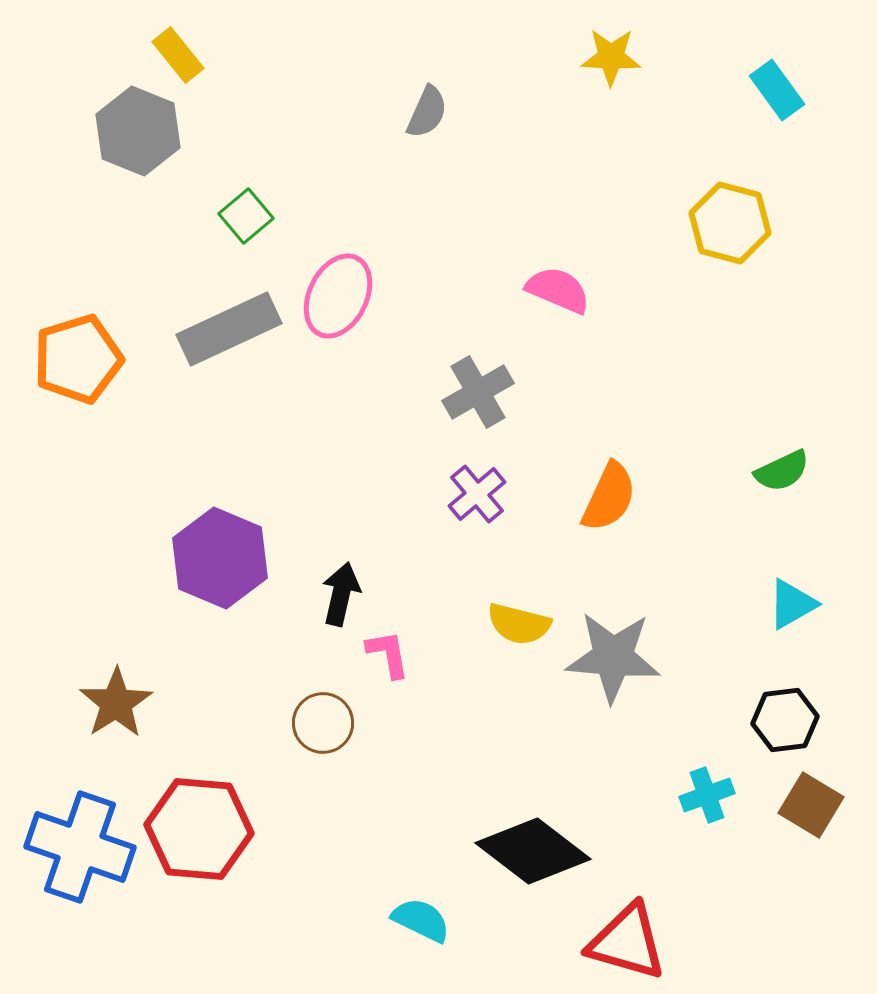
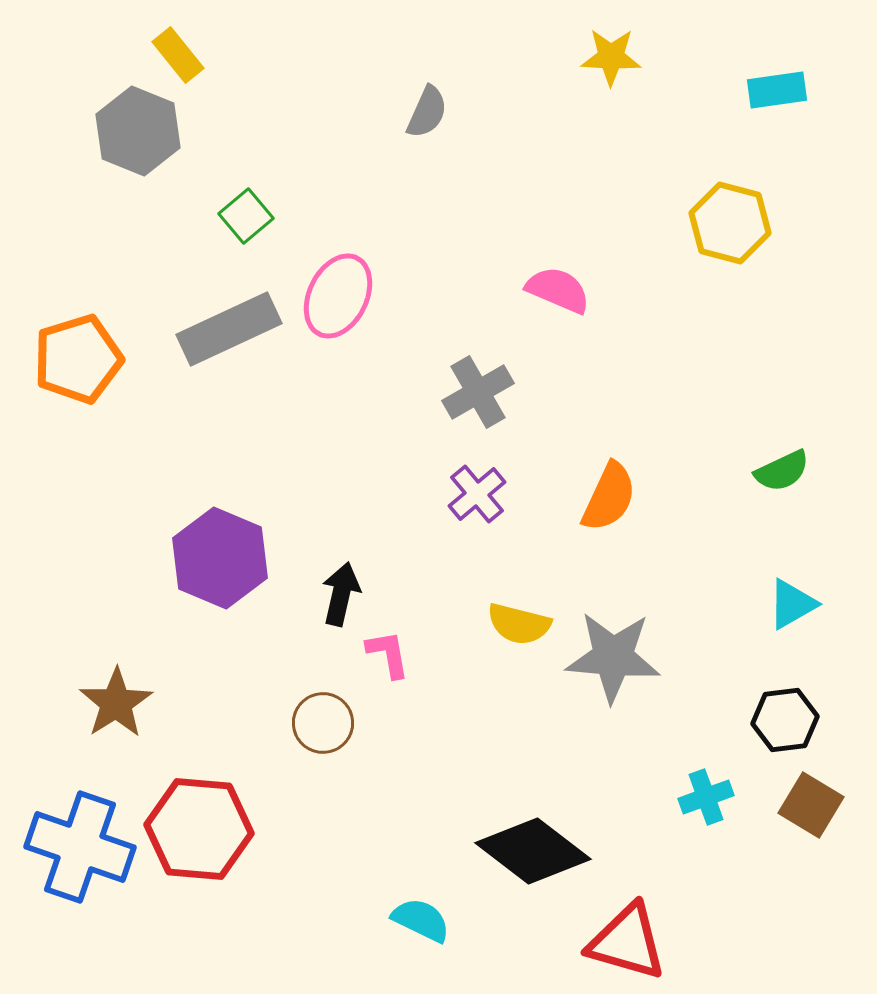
cyan rectangle: rotated 62 degrees counterclockwise
cyan cross: moved 1 px left, 2 px down
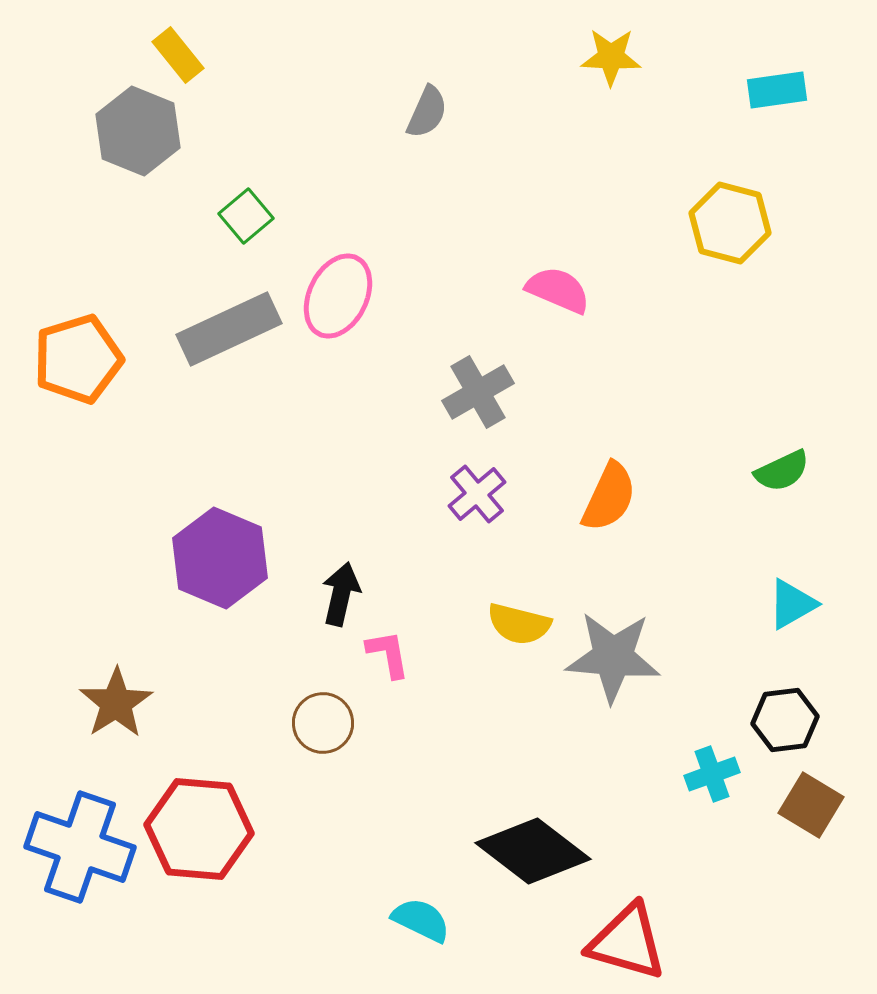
cyan cross: moved 6 px right, 23 px up
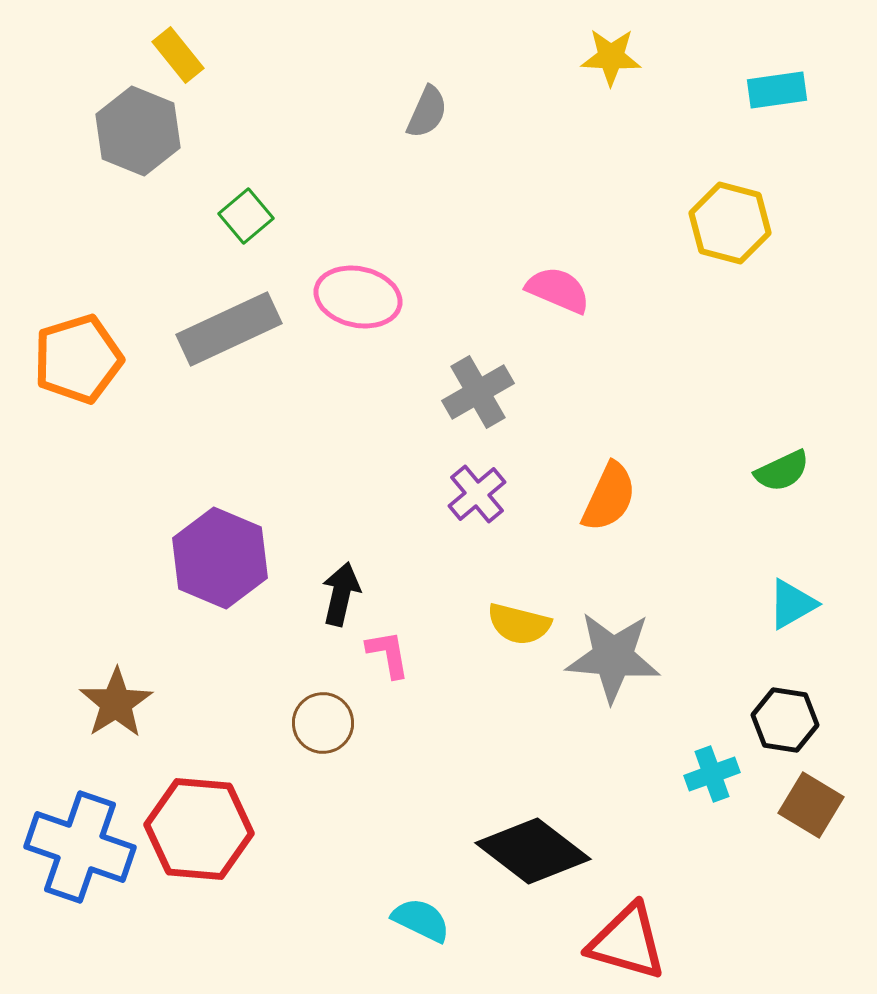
pink ellipse: moved 20 px right, 1 px down; rotated 76 degrees clockwise
black hexagon: rotated 16 degrees clockwise
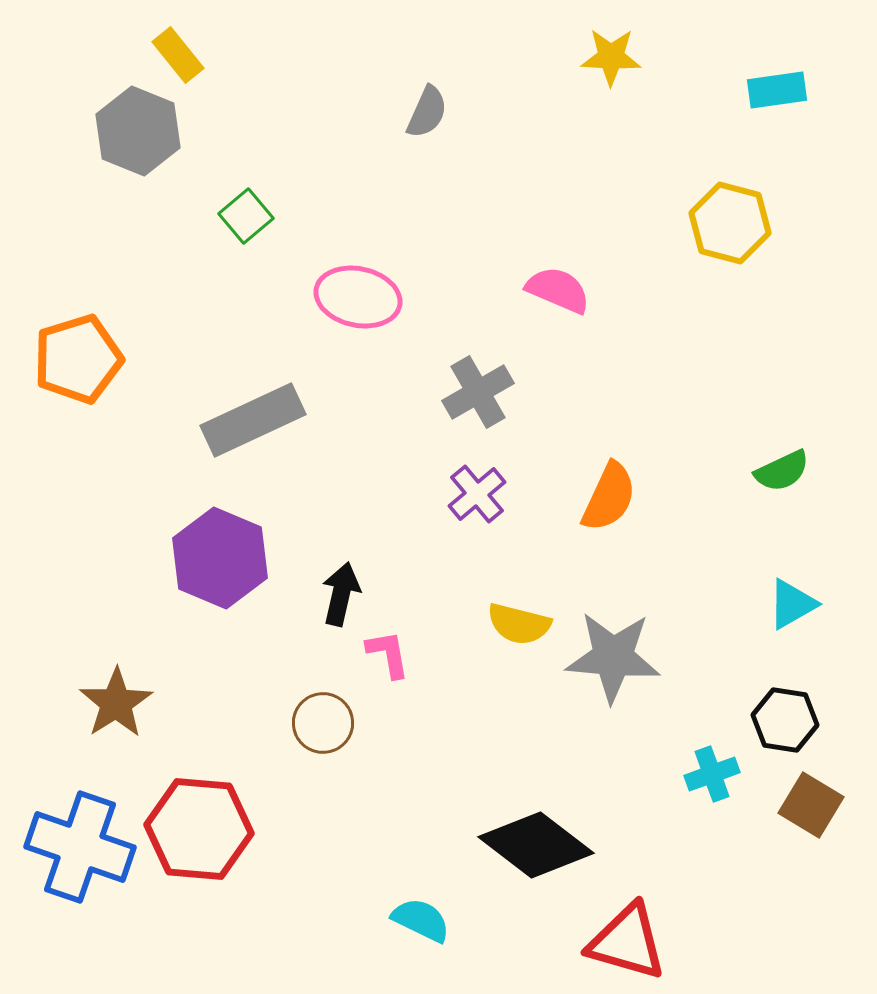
gray rectangle: moved 24 px right, 91 px down
black diamond: moved 3 px right, 6 px up
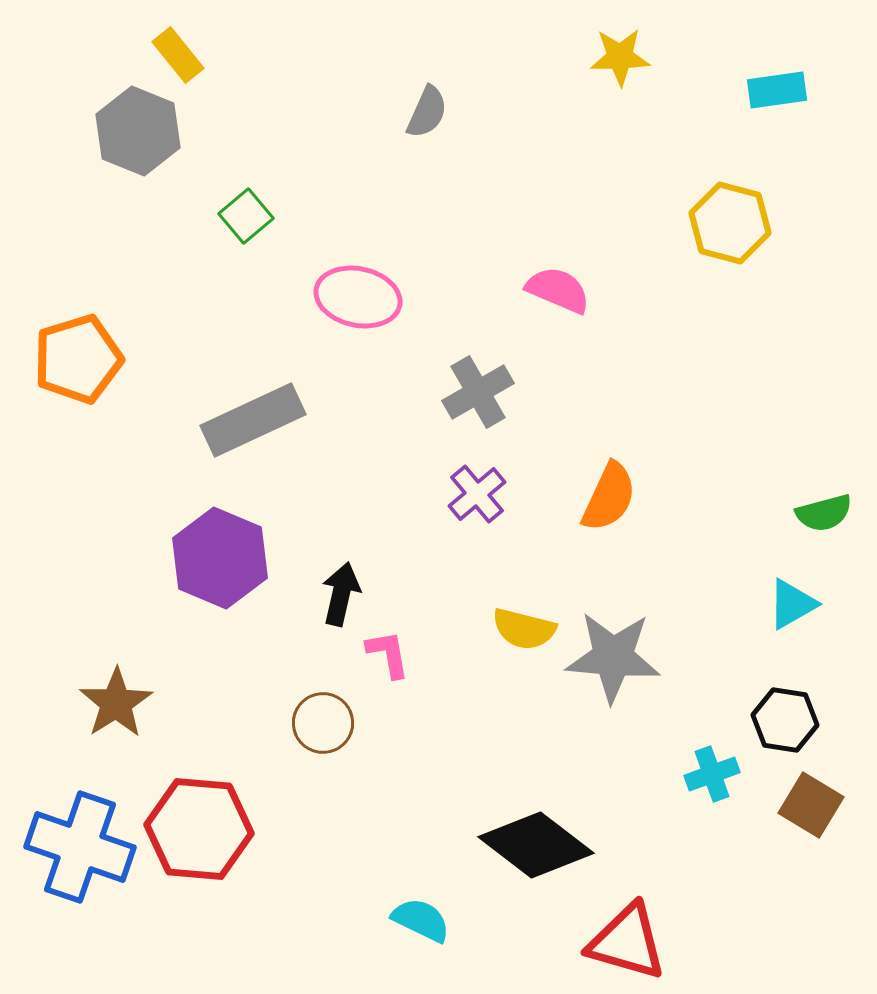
yellow star: moved 9 px right; rotated 4 degrees counterclockwise
green semicircle: moved 42 px right, 42 px down; rotated 10 degrees clockwise
yellow semicircle: moved 5 px right, 5 px down
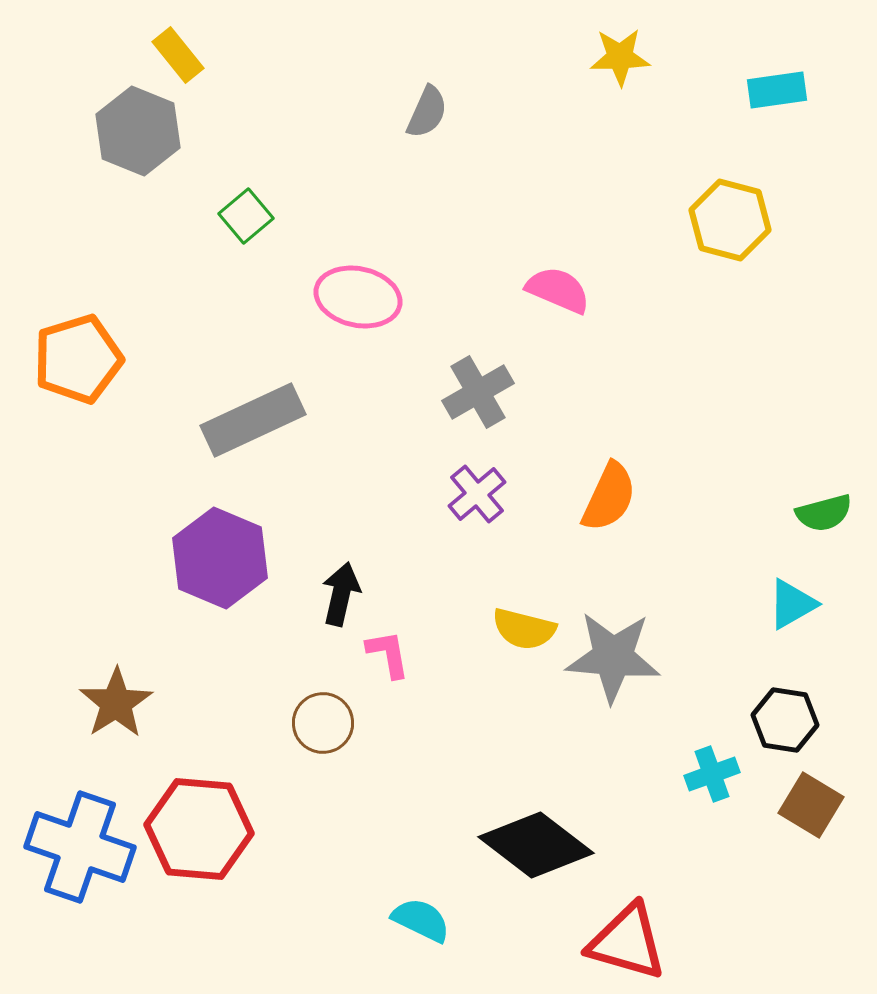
yellow hexagon: moved 3 px up
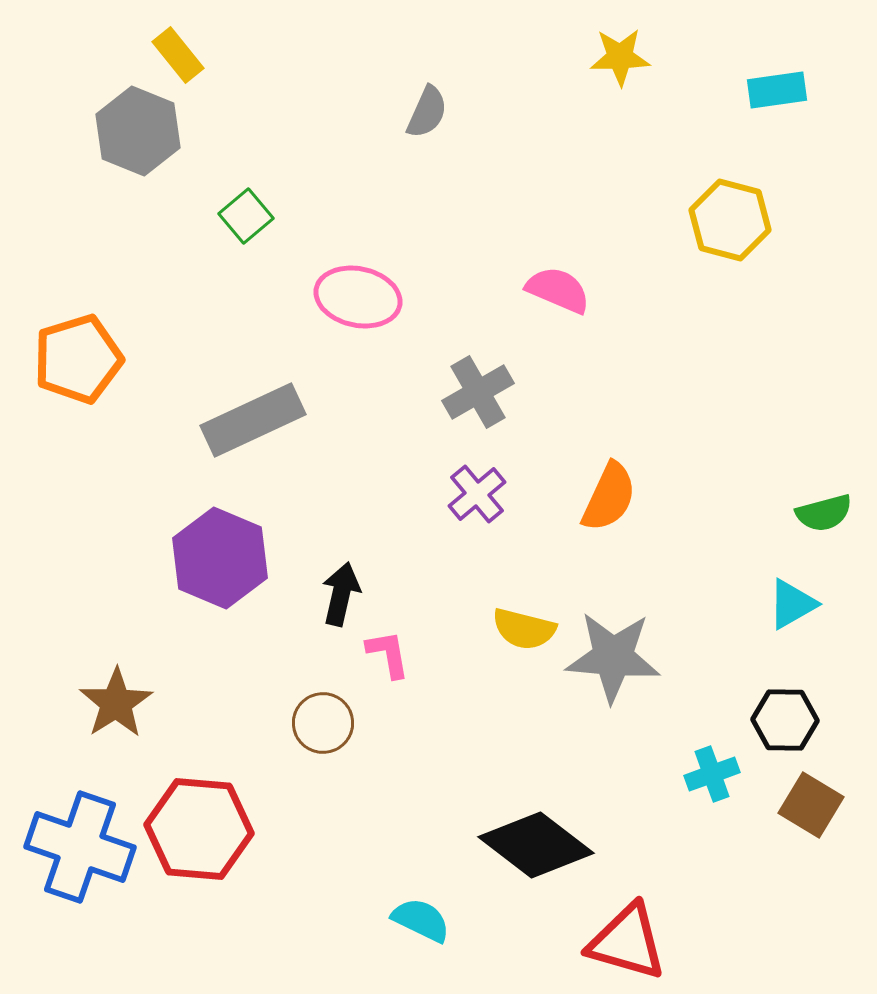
black hexagon: rotated 8 degrees counterclockwise
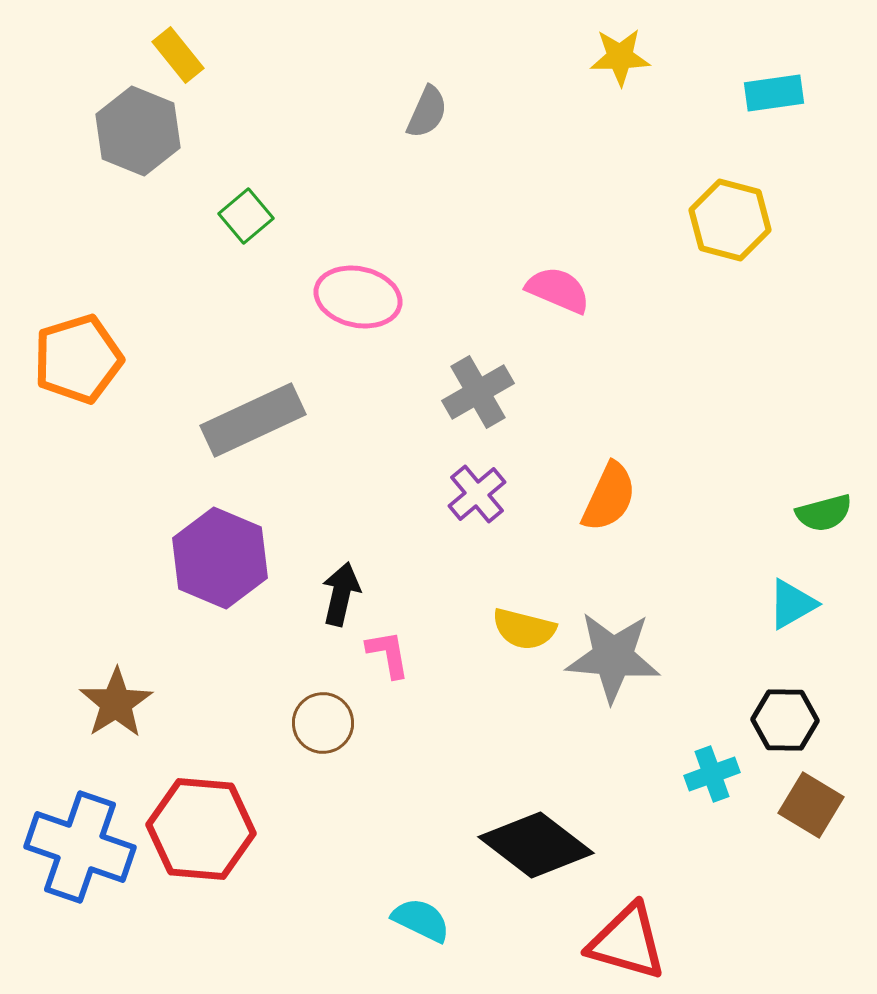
cyan rectangle: moved 3 px left, 3 px down
red hexagon: moved 2 px right
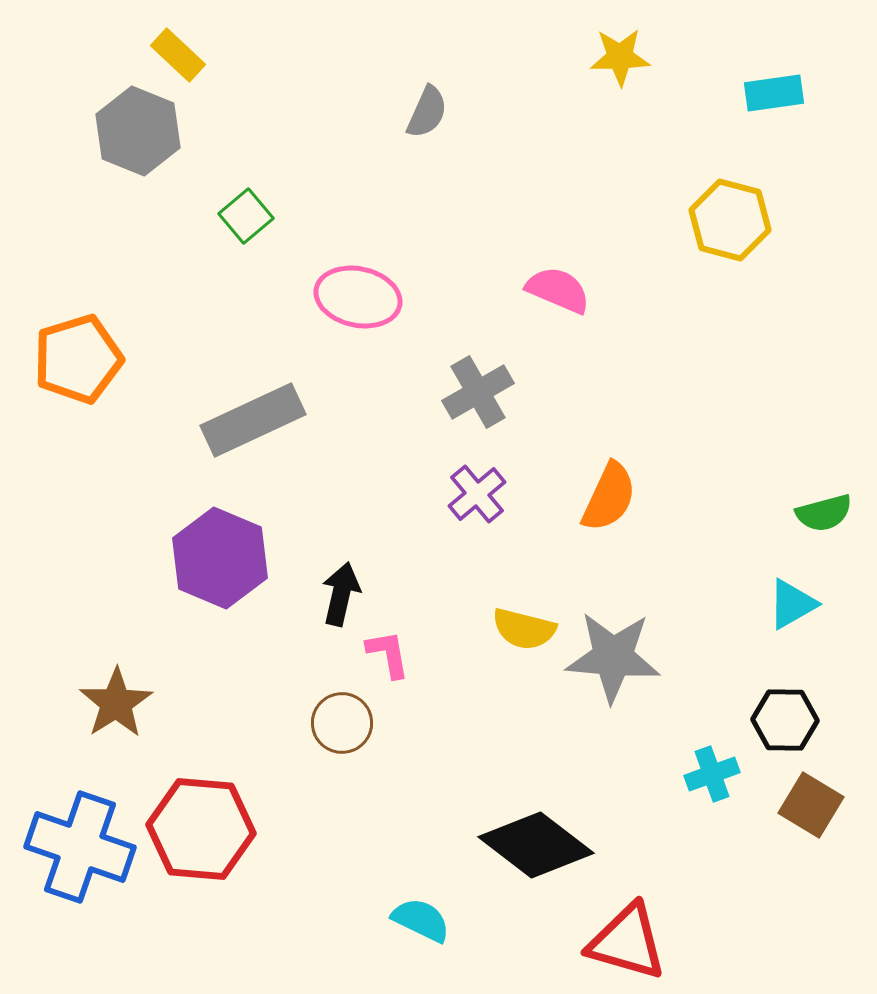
yellow rectangle: rotated 8 degrees counterclockwise
brown circle: moved 19 px right
